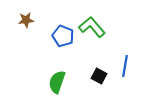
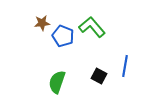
brown star: moved 16 px right, 3 px down
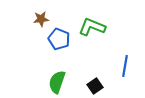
brown star: moved 1 px left, 4 px up
green L-shape: rotated 28 degrees counterclockwise
blue pentagon: moved 4 px left, 3 px down
black square: moved 4 px left, 10 px down; rotated 28 degrees clockwise
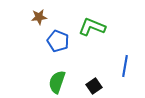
brown star: moved 2 px left, 2 px up
blue pentagon: moved 1 px left, 2 px down
black square: moved 1 px left
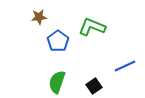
blue pentagon: rotated 15 degrees clockwise
blue line: rotated 55 degrees clockwise
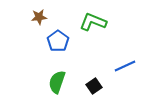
green L-shape: moved 1 px right, 5 px up
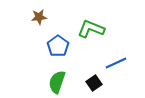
green L-shape: moved 2 px left, 7 px down
blue pentagon: moved 5 px down
blue line: moved 9 px left, 3 px up
black square: moved 3 px up
